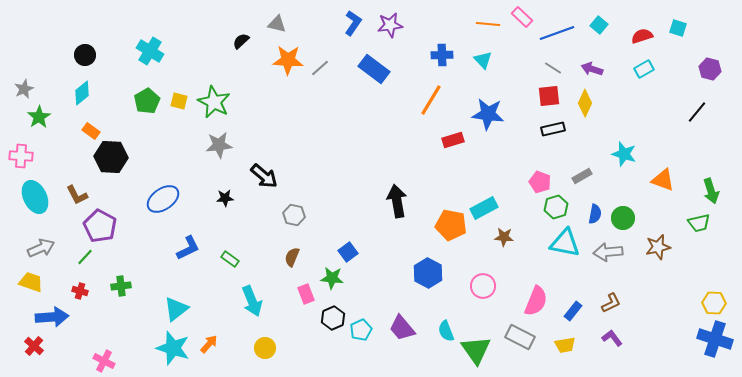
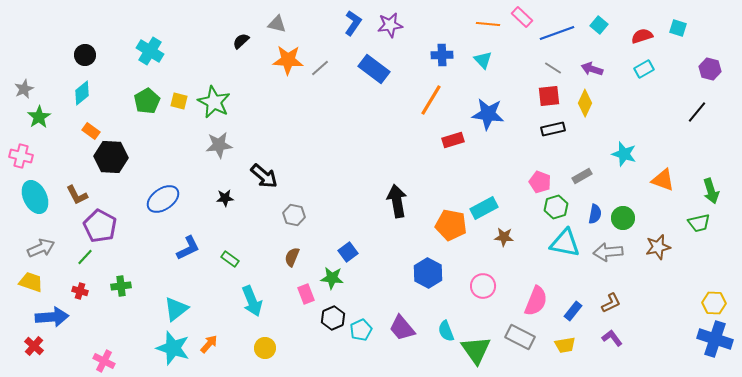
pink cross at (21, 156): rotated 10 degrees clockwise
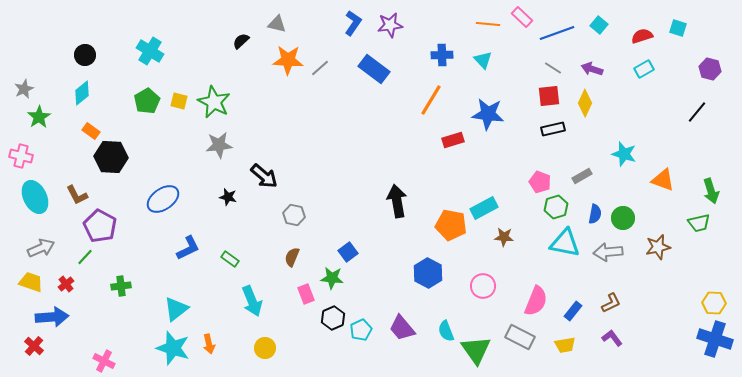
black star at (225, 198): moved 3 px right, 1 px up; rotated 18 degrees clockwise
red cross at (80, 291): moved 14 px left, 7 px up; rotated 35 degrees clockwise
orange arrow at (209, 344): rotated 126 degrees clockwise
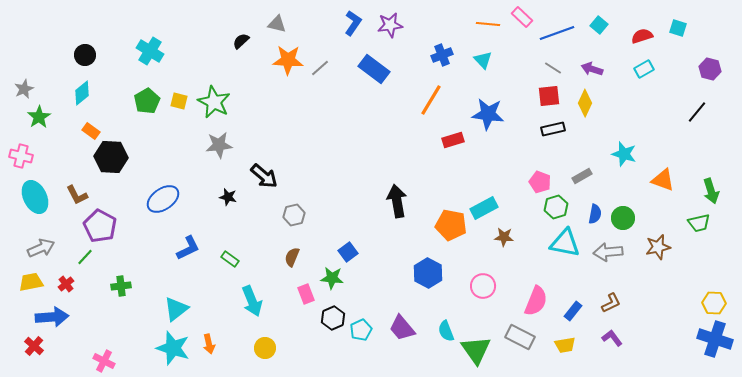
blue cross at (442, 55): rotated 20 degrees counterclockwise
gray hexagon at (294, 215): rotated 25 degrees counterclockwise
yellow trapezoid at (31, 282): rotated 30 degrees counterclockwise
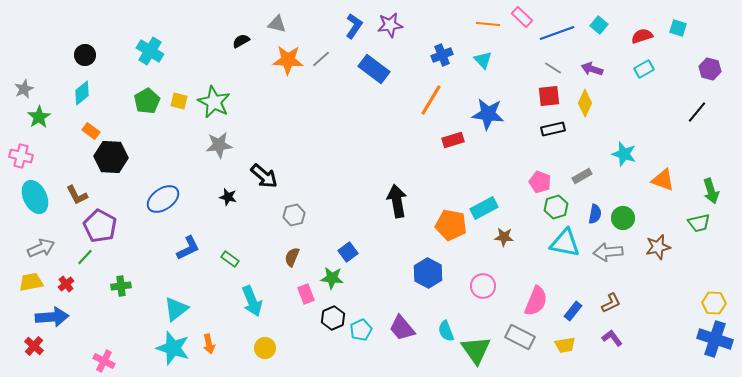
blue L-shape at (353, 23): moved 1 px right, 3 px down
black semicircle at (241, 41): rotated 12 degrees clockwise
gray line at (320, 68): moved 1 px right, 9 px up
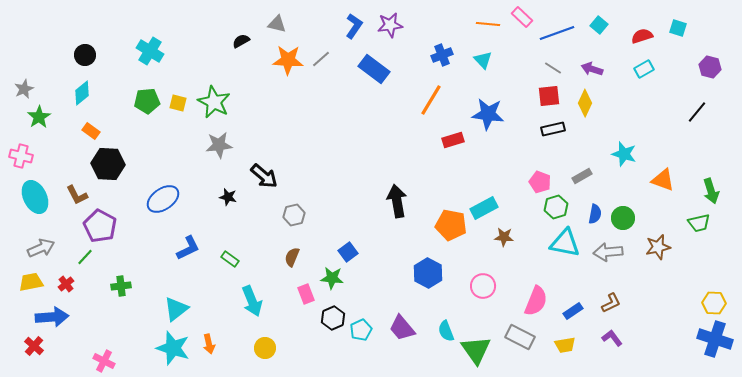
purple hexagon at (710, 69): moved 2 px up
green pentagon at (147, 101): rotated 25 degrees clockwise
yellow square at (179, 101): moved 1 px left, 2 px down
black hexagon at (111, 157): moved 3 px left, 7 px down
blue rectangle at (573, 311): rotated 18 degrees clockwise
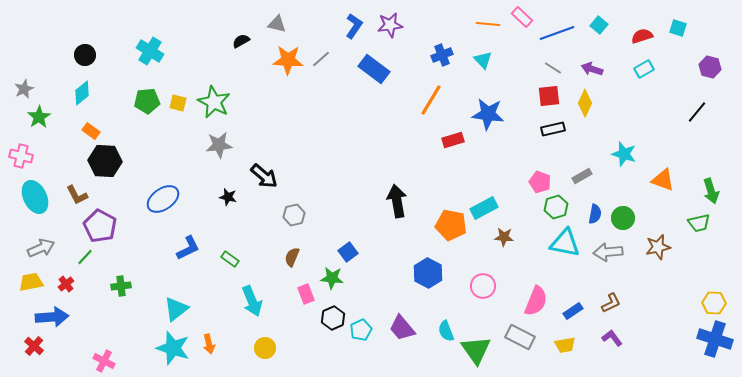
black hexagon at (108, 164): moved 3 px left, 3 px up
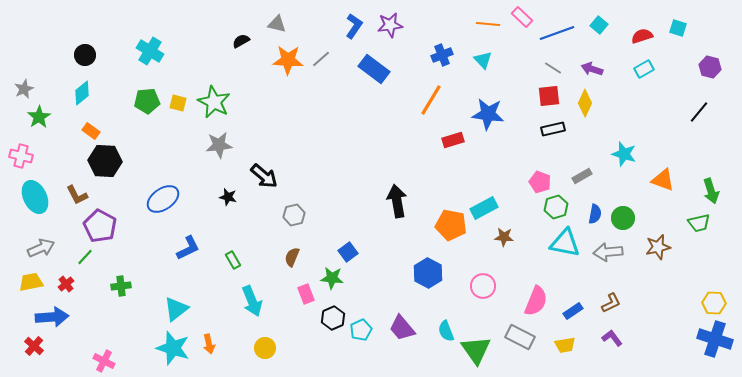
black line at (697, 112): moved 2 px right
green rectangle at (230, 259): moved 3 px right, 1 px down; rotated 24 degrees clockwise
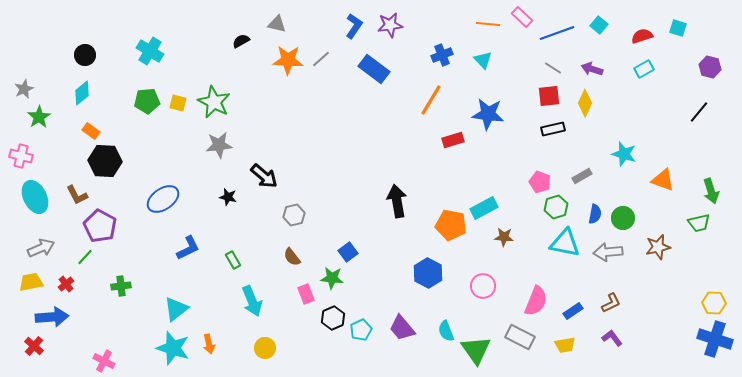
brown semicircle at (292, 257): rotated 60 degrees counterclockwise
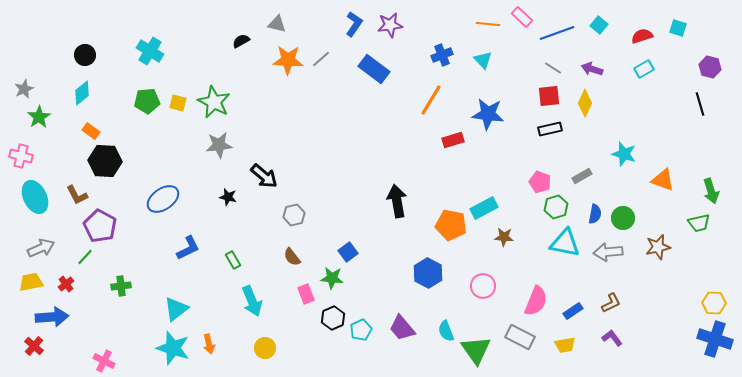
blue L-shape at (354, 26): moved 2 px up
black line at (699, 112): moved 1 px right, 8 px up; rotated 55 degrees counterclockwise
black rectangle at (553, 129): moved 3 px left
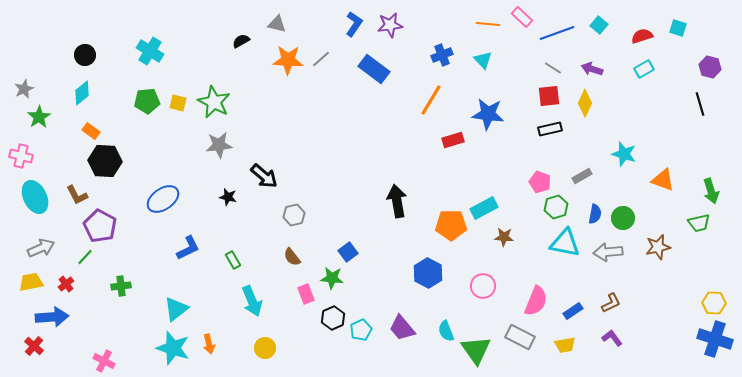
orange pentagon at (451, 225): rotated 12 degrees counterclockwise
